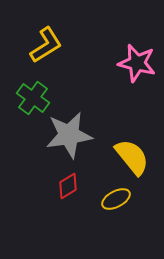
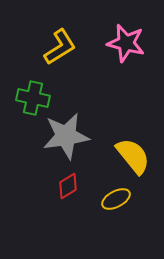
yellow L-shape: moved 14 px right, 2 px down
pink star: moved 11 px left, 20 px up
green cross: rotated 24 degrees counterclockwise
gray star: moved 3 px left, 1 px down
yellow semicircle: moved 1 px right, 1 px up
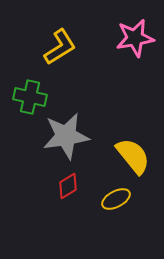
pink star: moved 9 px right, 5 px up; rotated 24 degrees counterclockwise
green cross: moved 3 px left, 1 px up
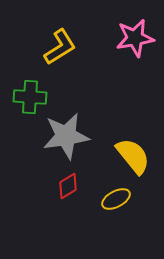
green cross: rotated 8 degrees counterclockwise
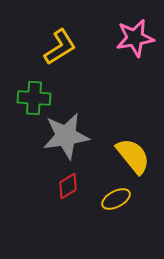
green cross: moved 4 px right, 1 px down
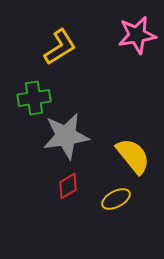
pink star: moved 2 px right, 3 px up
green cross: rotated 12 degrees counterclockwise
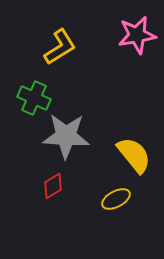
green cross: rotated 32 degrees clockwise
gray star: rotated 12 degrees clockwise
yellow semicircle: moved 1 px right, 1 px up
red diamond: moved 15 px left
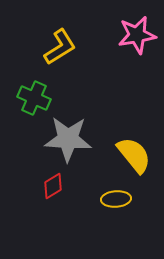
gray star: moved 2 px right, 3 px down
yellow ellipse: rotated 24 degrees clockwise
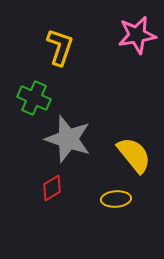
yellow L-shape: rotated 39 degrees counterclockwise
gray star: rotated 15 degrees clockwise
red diamond: moved 1 px left, 2 px down
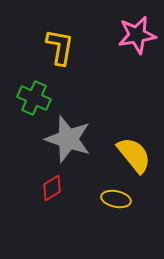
yellow L-shape: rotated 9 degrees counterclockwise
yellow ellipse: rotated 16 degrees clockwise
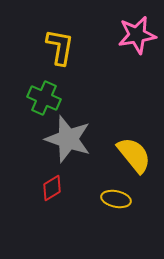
green cross: moved 10 px right
